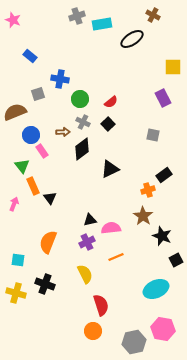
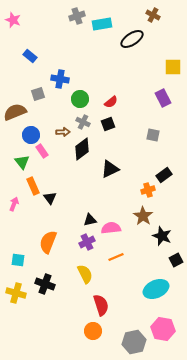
black square at (108, 124): rotated 24 degrees clockwise
green triangle at (22, 166): moved 4 px up
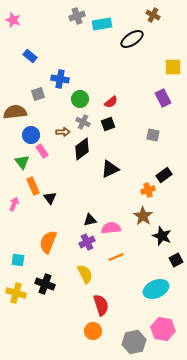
brown semicircle at (15, 112): rotated 15 degrees clockwise
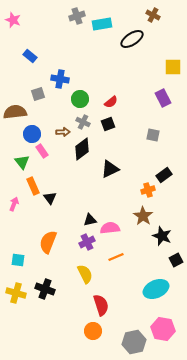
blue circle at (31, 135): moved 1 px right, 1 px up
pink semicircle at (111, 228): moved 1 px left
black cross at (45, 284): moved 5 px down
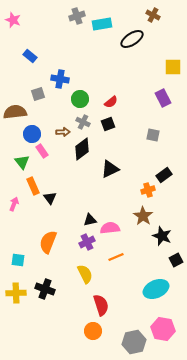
yellow cross at (16, 293): rotated 18 degrees counterclockwise
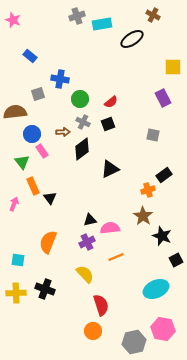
yellow semicircle at (85, 274): rotated 18 degrees counterclockwise
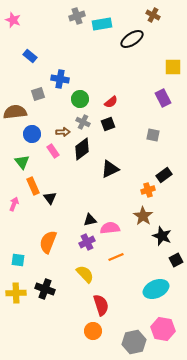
pink rectangle at (42, 151): moved 11 px right
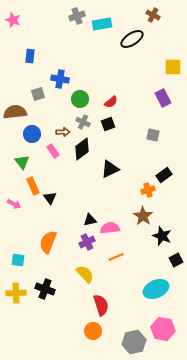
blue rectangle at (30, 56): rotated 56 degrees clockwise
pink arrow at (14, 204): rotated 96 degrees clockwise
